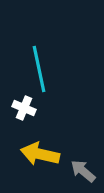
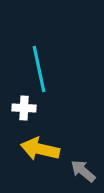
white cross: rotated 20 degrees counterclockwise
yellow arrow: moved 5 px up
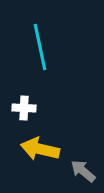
cyan line: moved 1 px right, 22 px up
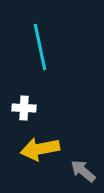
yellow arrow: rotated 24 degrees counterclockwise
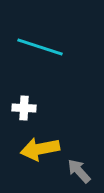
cyan line: rotated 60 degrees counterclockwise
gray arrow: moved 4 px left; rotated 8 degrees clockwise
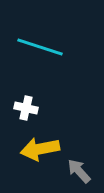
white cross: moved 2 px right; rotated 10 degrees clockwise
